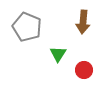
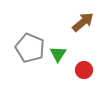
brown arrow: rotated 135 degrees counterclockwise
gray pentagon: moved 3 px right, 21 px down
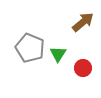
red circle: moved 1 px left, 2 px up
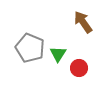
brown arrow: rotated 85 degrees counterclockwise
red circle: moved 4 px left
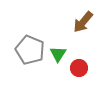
brown arrow: rotated 105 degrees counterclockwise
gray pentagon: moved 2 px down
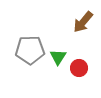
gray pentagon: rotated 24 degrees counterclockwise
green triangle: moved 3 px down
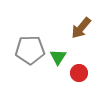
brown arrow: moved 2 px left, 6 px down
red circle: moved 5 px down
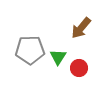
red circle: moved 5 px up
